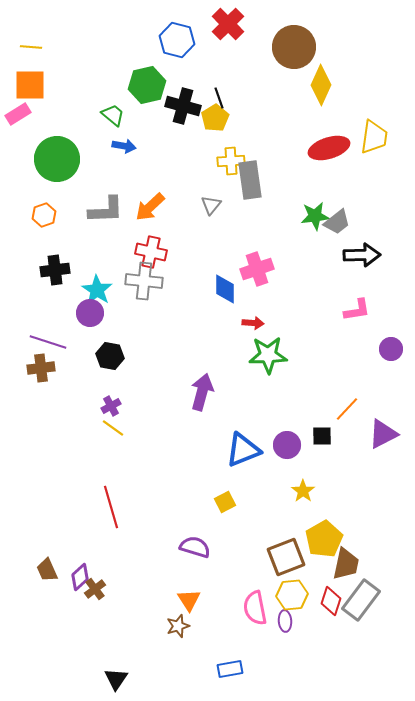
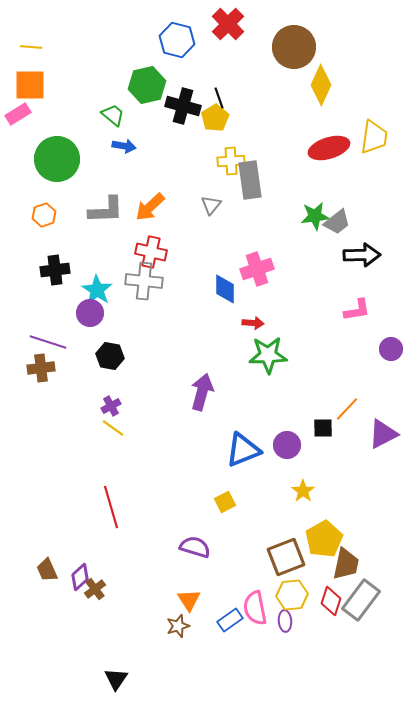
black square at (322, 436): moved 1 px right, 8 px up
blue rectangle at (230, 669): moved 49 px up; rotated 25 degrees counterclockwise
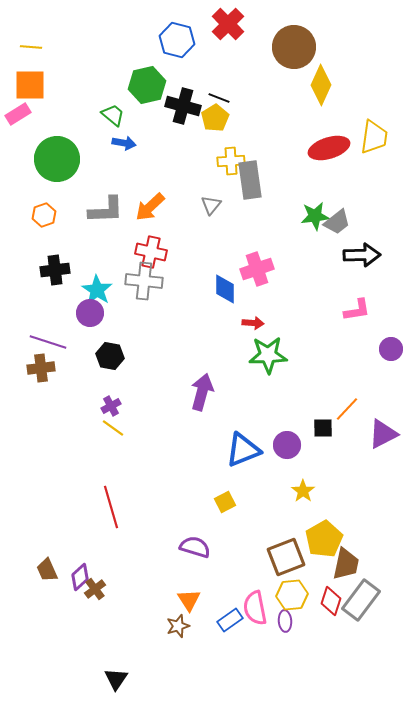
black line at (219, 98): rotated 50 degrees counterclockwise
blue arrow at (124, 146): moved 3 px up
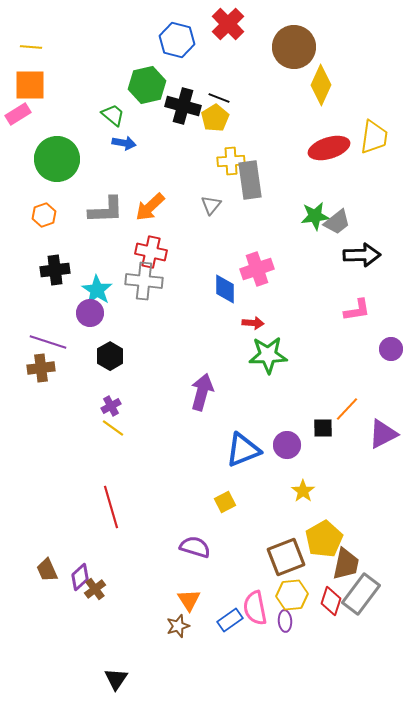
black hexagon at (110, 356): rotated 20 degrees clockwise
gray rectangle at (361, 600): moved 6 px up
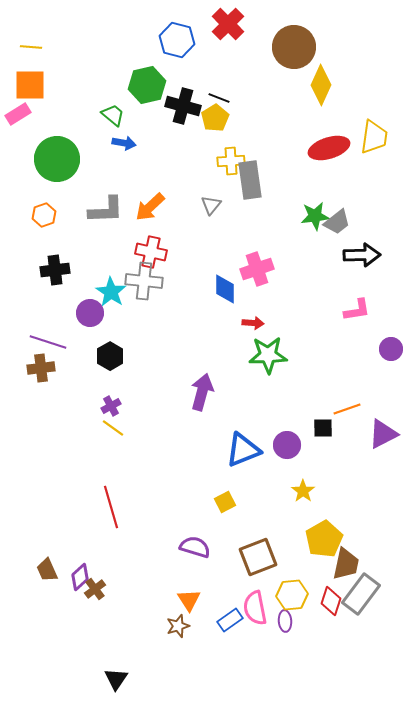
cyan star at (97, 290): moved 14 px right, 2 px down
orange line at (347, 409): rotated 28 degrees clockwise
brown square at (286, 557): moved 28 px left
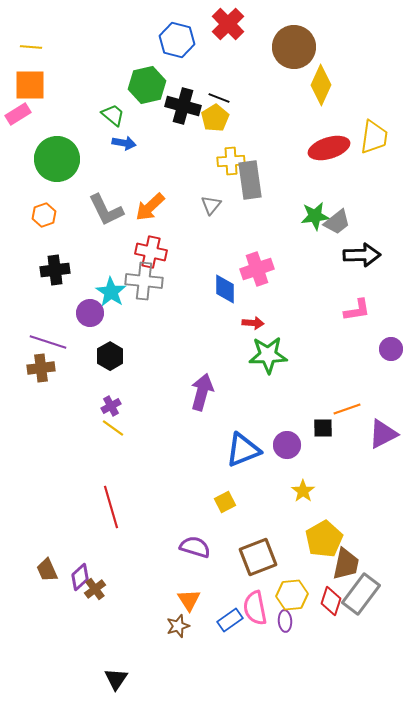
gray L-shape at (106, 210): rotated 66 degrees clockwise
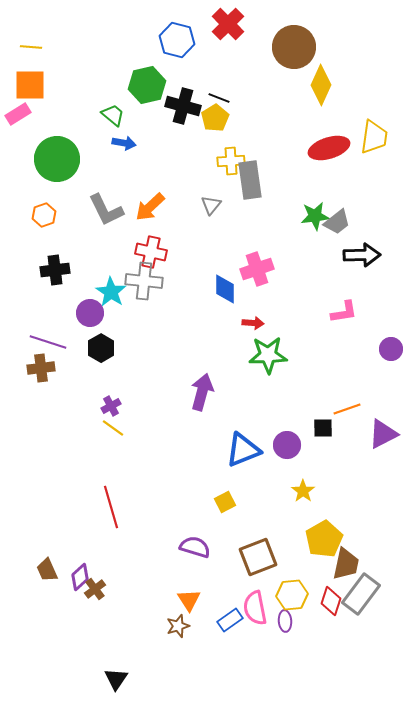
pink L-shape at (357, 310): moved 13 px left, 2 px down
black hexagon at (110, 356): moved 9 px left, 8 px up
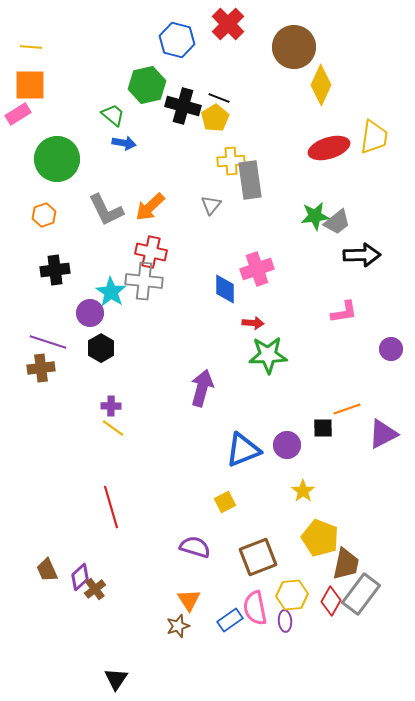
purple arrow at (202, 392): moved 4 px up
purple cross at (111, 406): rotated 30 degrees clockwise
yellow pentagon at (324, 539): moved 4 px left, 1 px up; rotated 21 degrees counterclockwise
red diamond at (331, 601): rotated 12 degrees clockwise
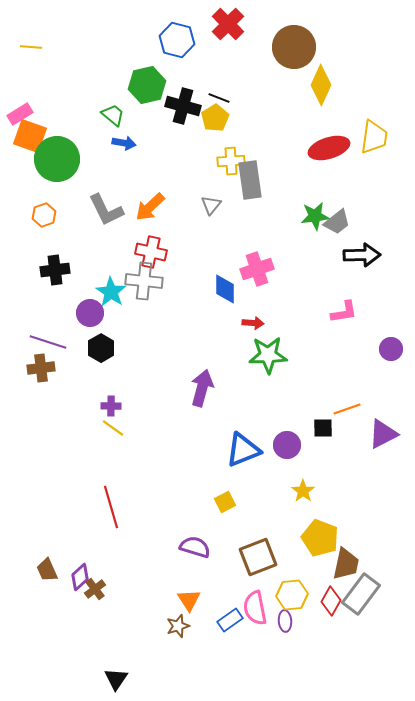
orange square at (30, 85): moved 51 px down; rotated 20 degrees clockwise
pink rectangle at (18, 114): moved 2 px right
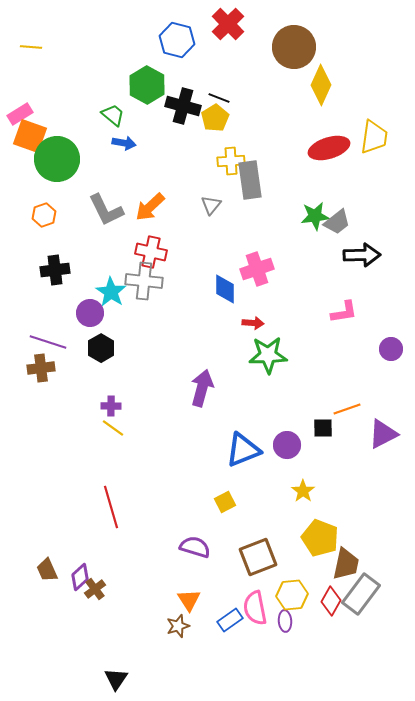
green hexagon at (147, 85): rotated 18 degrees counterclockwise
